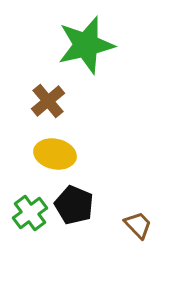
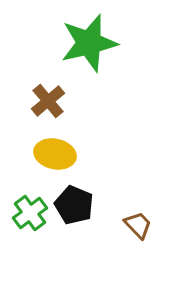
green star: moved 3 px right, 2 px up
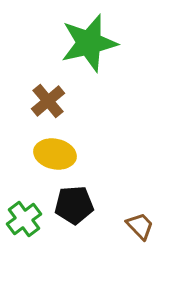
black pentagon: rotated 27 degrees counterclockwise
green cross: moved 6 px left, 6 px down
brown trapezoid: moved 2 px right, 1 px down
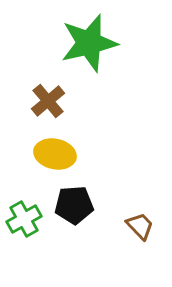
green cross: rotated 8 degrees clockwise
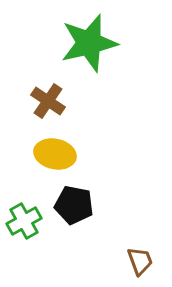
brown cross: rotated 16 degrees counterclockwise
black pentagon: rotated 15 degrees clockwise
green cross: moved 2 px down
brown trapezoid: moved 35 px down; rotated 24 degrees clockwise
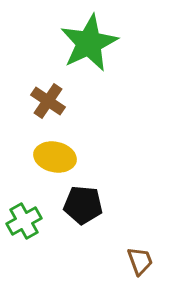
green star: rotated 12 degrees counterclockwise
yellow ellipse: moved 3 px down
black pentagon: moved 9 px right; rotated 6 degrees counterclockwise
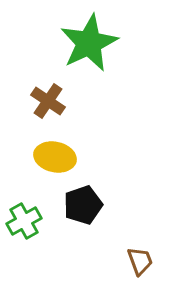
black pentagon: rotated 24 degrees counterclockwise
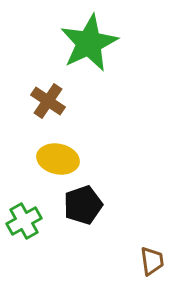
yellow ellipse: moved 3 px right, 2 px down
brown trapezoid: moved 12 px right; rotated 12 degrees clockwise
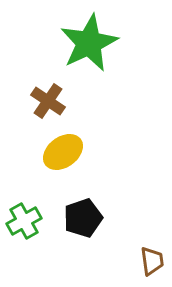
yellow ellipse: moved 5 px right, 7 px up; rotated 48 degrees counterclockwise
black pentagon: moved 13 px down
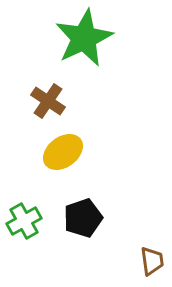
green star: moved 5 px left, 5 px up
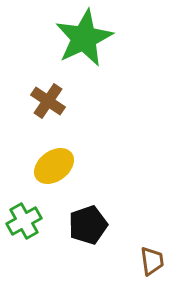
yellow ellipse: moved 9 px left, 14 px down
black pentagon: moved 5 px right, 7 px down
